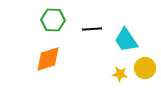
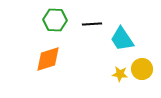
green hexagon: moved 2 px right
black line: moved 5 px up
cyan trapezoid: moved 4 px left, 1 px up
yellow circle: moved 3 px left, 1 px down
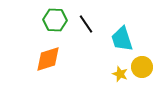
black line: moved 6 px left; rotated 60 degrees clockwise
cyan trapezoid: rotated 16 degrees clockwise
yellow circle: moved 2 px up
yellow star: rotated 14 degrees clockwise
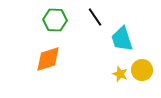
black line: moved 9 px right, 7 px up
yellow circle: moved 3 px down
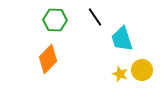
orange diamond: rotated 28 degrees counterclockwise
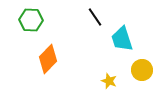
green hexagon: moved 24 px left
yellow star: moved 11 px left, 7 px down
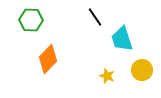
yellow star: moved 2 px left, 5 px up
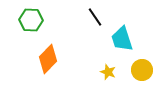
yellow star: moved 1 px right, 4 px up
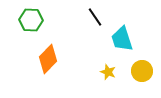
yellow circle: moved 1 px down
